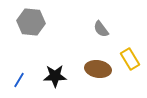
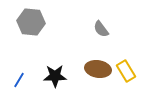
yellow rectangle: moved 4 px left, 12 px down
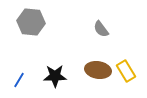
brown ellipse: moved 1 px down
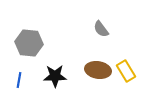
gray hexagon: moved 2 px left, 21 px down
blue line: rotated 21 degrees counterclockwise
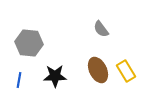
brown ellipse: rotated 55 degrees clockwise
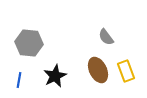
gray semicircle: moved 5 px right, 8 px down
yellow rectangle: rotated 10 degrees clockwise
black star: rotated 25 degrees counterclockwise
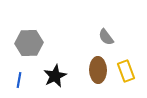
gray hexagon: rotated 8 degrees counterclockwise
brown ellipse: rotated 25 degrees clockwise
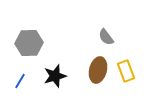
brown ellipse: rotated 15 degrees clockwise
black star: rotated 10 degrees clockwise
blue line: moved 1 px right, 1 px down; rotated 21 degrees clockwise
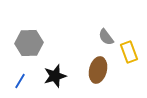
yellow rectangle: moved 3 px right, 19 px up
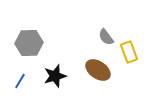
brown ellipse: rotated 70 degrees counterclockwise
